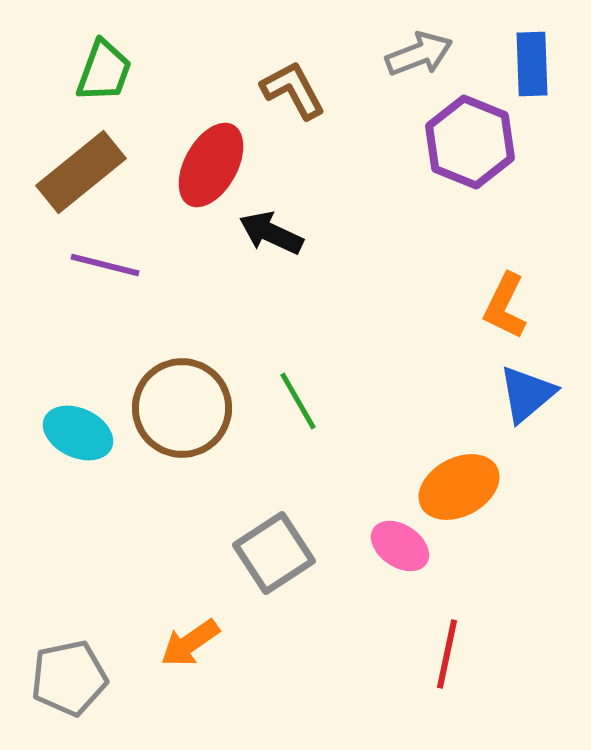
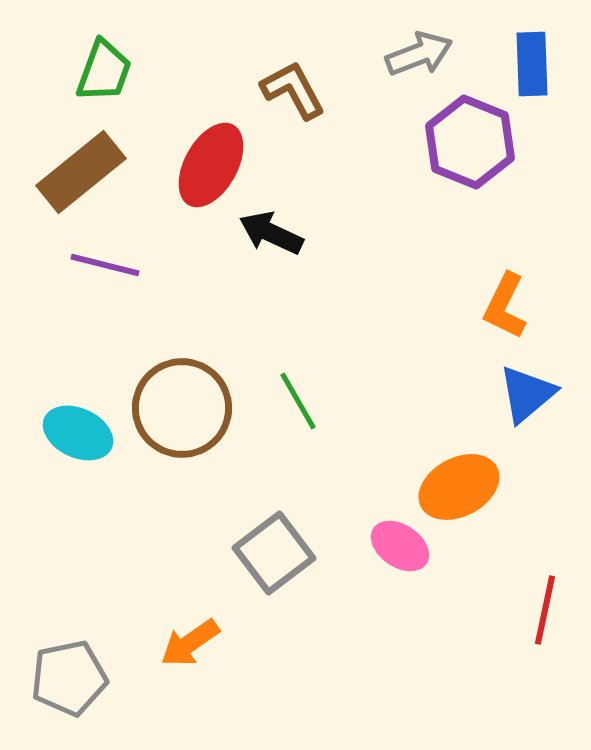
gray square: rotated 4 degrees counterclockwise
red line: moved 98 px right, 44 px up
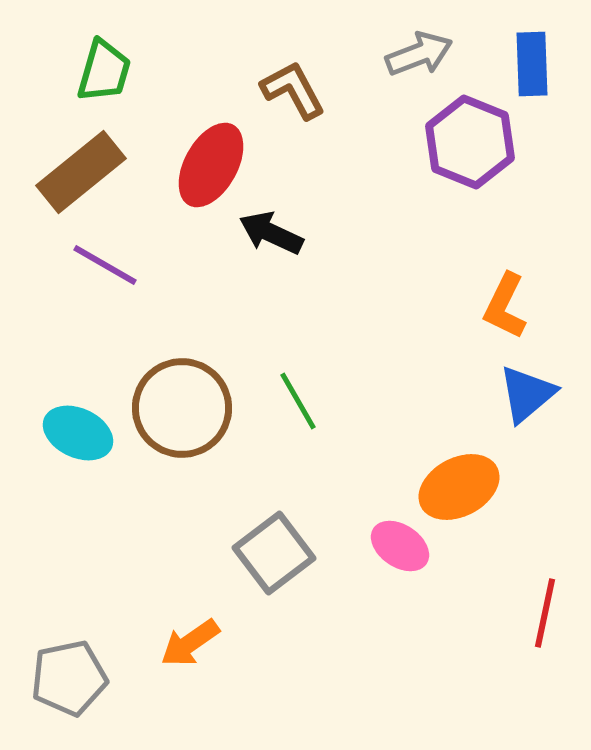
green trapezoid: rotated 4 degrees counterclockwise
purple line: rotated 16 degrees clockwise
red line: moved 3 px down
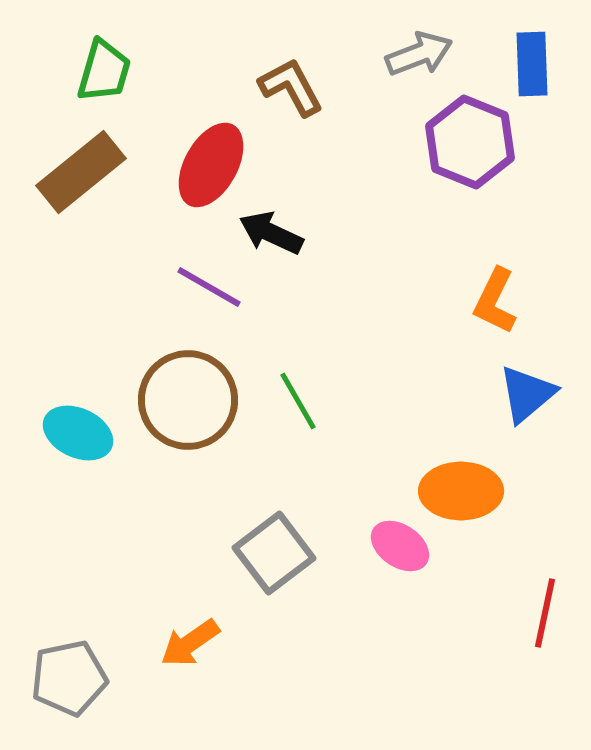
brown L-shape: moved 2 px left, 3 px up
purple line: moved 104 px right, 22 px down
orange L-shape: moved 10 px left, 5 px up
brown circle: moved 6 px right, 8 px up
orange ellipse: moved 2 px right, 4 px down; rotated 28 degrees clockwise
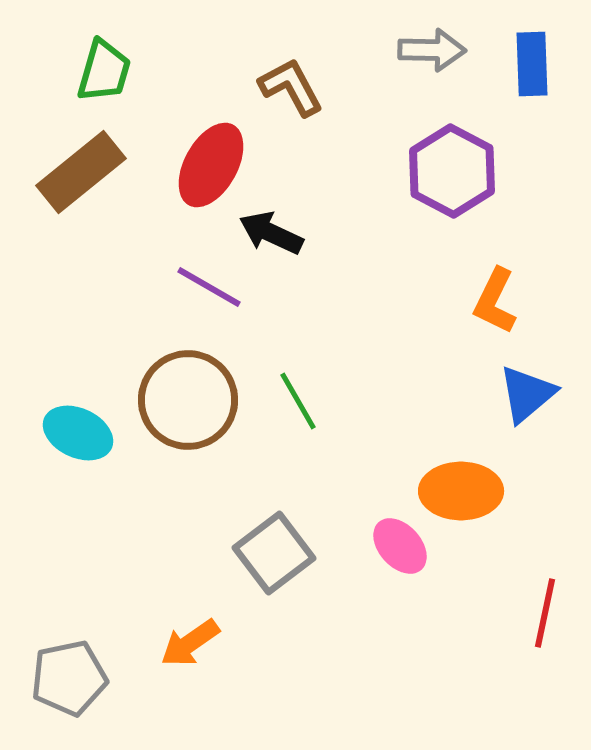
gray arrow: moved 13 px right, 4 px up; rotated 22 degrees clockwise
purple hexagon: moved 18 px left, 29 px down; rotated 6 degrees clockwise
pink ellipse: rotated 14 degrees clockwise
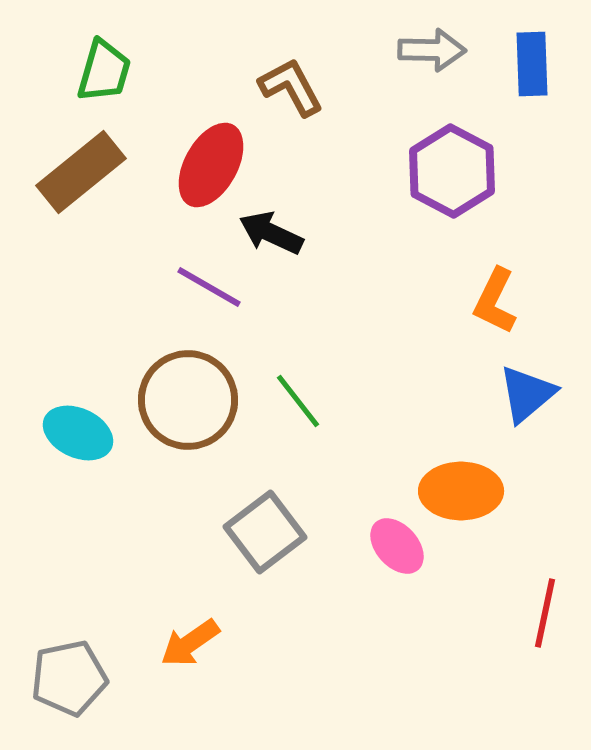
green line: rotated 8 degrees counterclockwise
pink ellipse: moved 3 px left
gray square: moved 9 px left, 21 px up
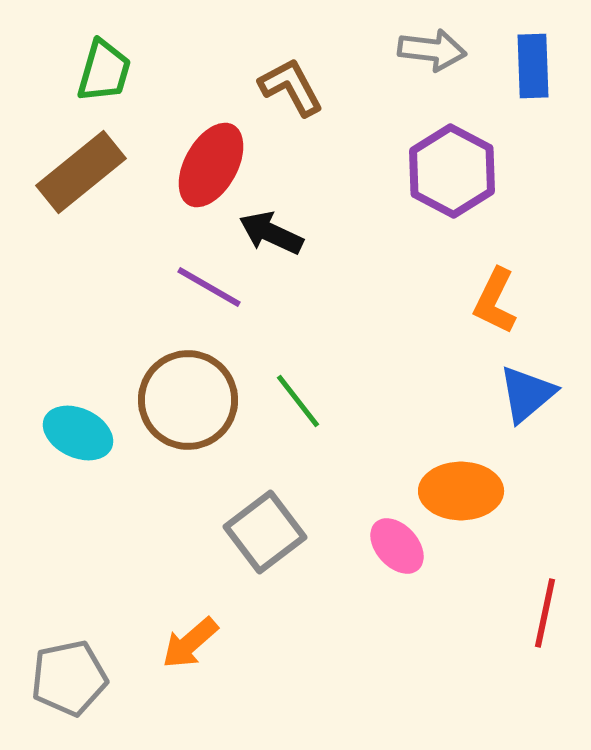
gray arrow: rotated 6 degrees clockwise
blue rectangle: moved 1 px right, 2 px down
orange arrow: rotated 6 degrees counterclockwise
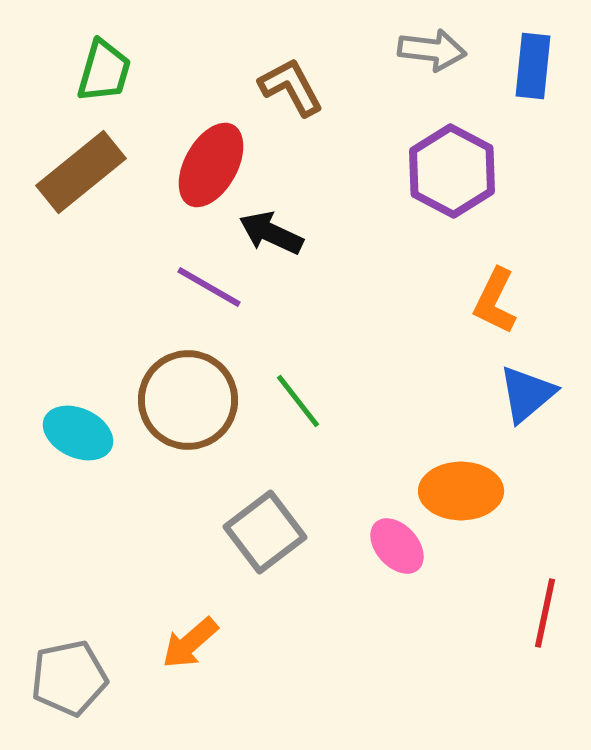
blue rectangle: rotated 8 degrees clockwise
